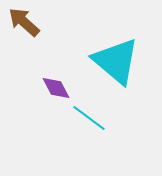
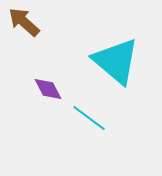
purple diamond: moved 8 px left, 1 px down
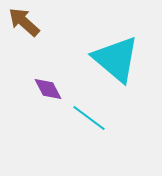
cyan triangle: moved 2 px up
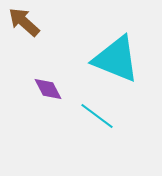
cyan triangle: rotated 18 degrees counterclockwise
cyan line: moved 8 px right, 2 px up
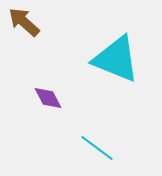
purple diamond: moved 9 px down
cyan line: moved 32 px down
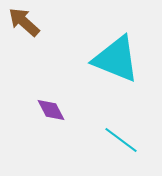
purple diamond: moved 3 px right, 12 px down
cyan line: moved 24 px right, 8 px up
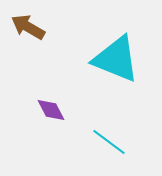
brown arrow: moved 4 px right, 5 px down; rotated 12 degrees counterclockwise
cyan line: moved 12 px left, 2 px down
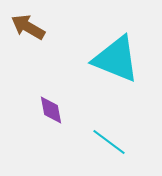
purple diamond: rotated 16 degrees clockwise
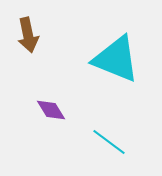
brown arrow: moved 8 px down; rotated 132 degrees counterclockwise
purple diamond: rotated 20 degrees counterclockwise
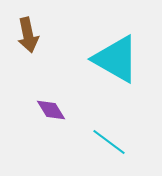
cyan triangle: rotated 8 degrees clockwise
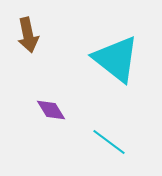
cyan triangle: rotated 8 degrees clockwise
